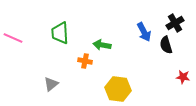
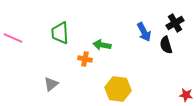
orange cross: moved 2 px up
red star: moved 3 px right, 18 px down
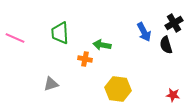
black cross: moved 1 px left
pink line: moved 2 px right
gray triangle: rotated 21 degrees clockwise
red star: moved 13 px left
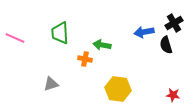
blue arrow: rotated 108 degrees clockwise
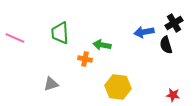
yellow hexagon: moved 2 px up
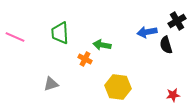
black cross: moved 3 px right, 2 px up
blue arrow: moved 3 px right
pink line: moved 1 px up
orange cross: rotated 16 degrees clockwise
red star: rotated 16 degrees counterclockwise
